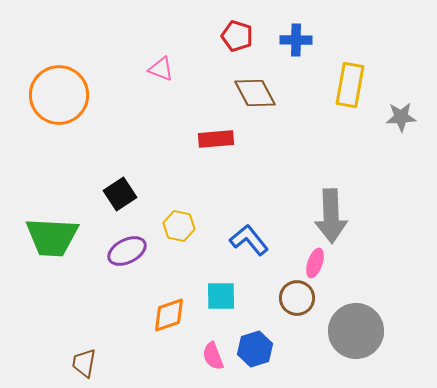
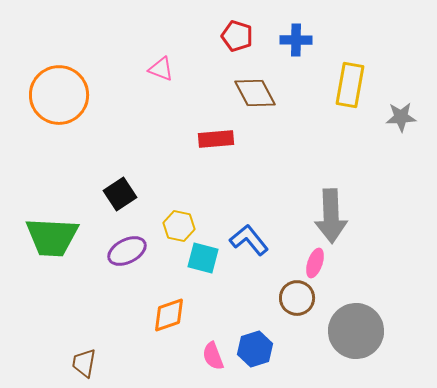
cyan square: moved 18 px left, 38 px up; rotated 16 degrees clockwise
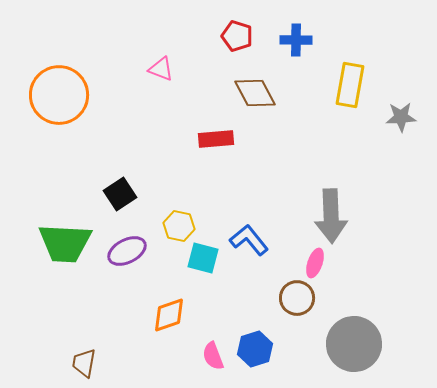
green trapezoid: moved 13 px right, 6 px down
gray circle: moved 2 px left, 13 px down
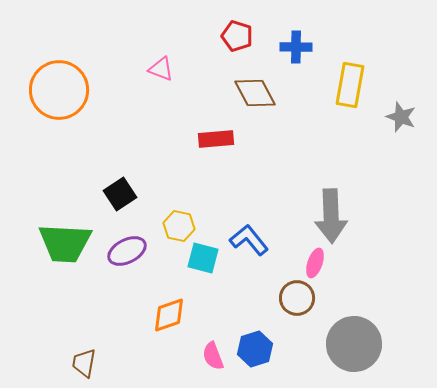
blue cross: moved 7 px down
orange circle: moved 5 px up
gray star: rotated 24 degrees clockwise
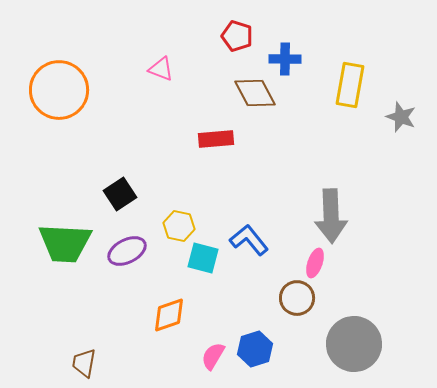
blue cross: moved 11 px left, 12 px down
pink semicircle: rotated 52 degrees clockwise
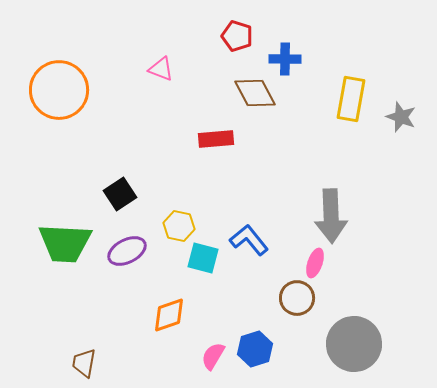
yellow rectangle: moved 1 px right, 14 px down
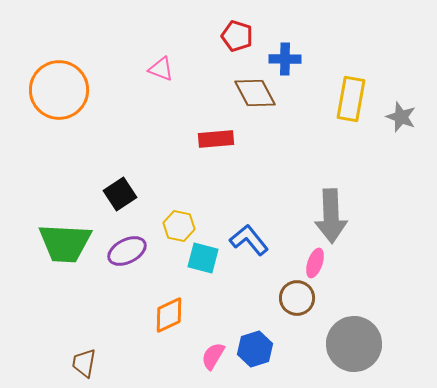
orange diamond: rotated 6 degrees counterclockwise
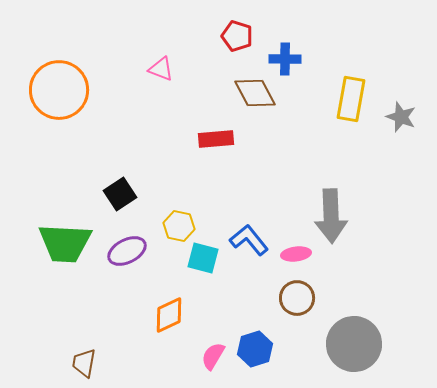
pink ellipse: moved 19 px left, 9 px up; rotated 64 degrees clockwise
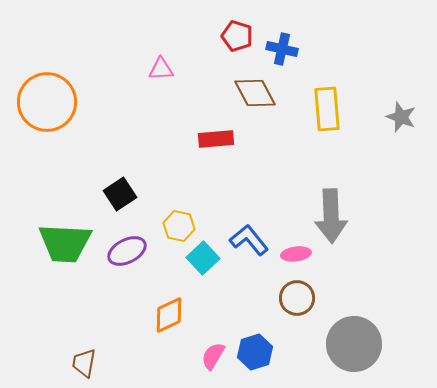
blue cross: moved 3 px left, 10 px up; rotated 12 degrees clockwise
pink triangle: rotated 24 degrees counterclockwise
orange circle: moved 12 px left, 12 px down
yellow rectangle: moved 24 px left, 10 px down; rotated 15 degrees counterclockwise
cyan square: rotated 32 degrees clockwise
blue hexagon: moved 3 px down
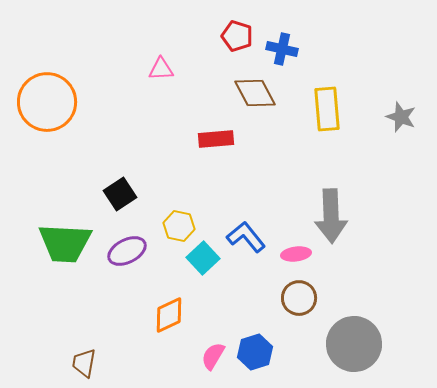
blue L-shape: moved 3 px left, 3 px up
brown circle: moved 2 px right
